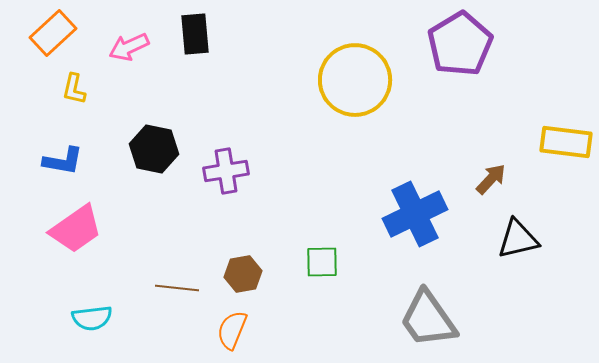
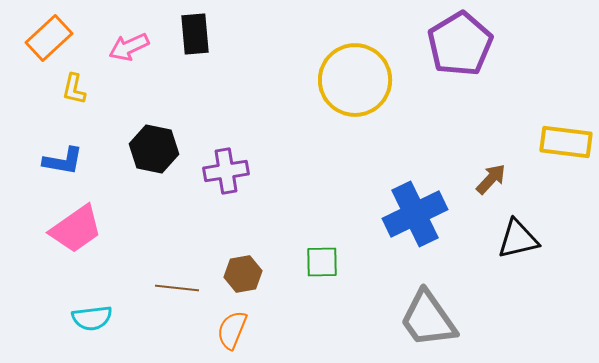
orange rectangle: moved 4 px left, 5 px down
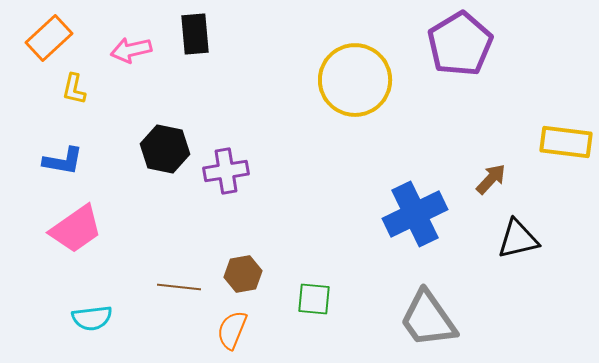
pink arrow: moved 2 px right, 3 px down; rotated 12 degrees clockwise
black hexagon: moved 11 px right
green square: moved 8 px left, 37 px down; rotated 6 degrees clockwise
brown line: moved 2 px right, 1 px up
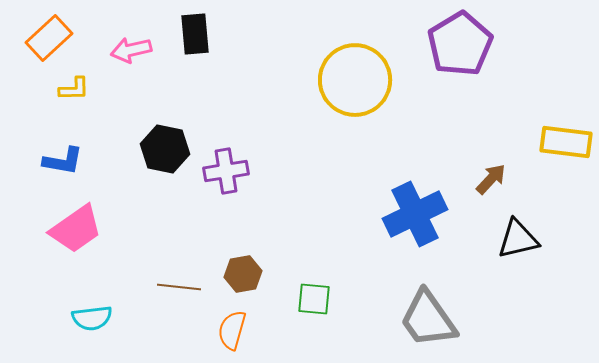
yellow L-shape: rotated 104 degrees counterclockwise
orange semicircle: rotated 6 degrees counterclockwise
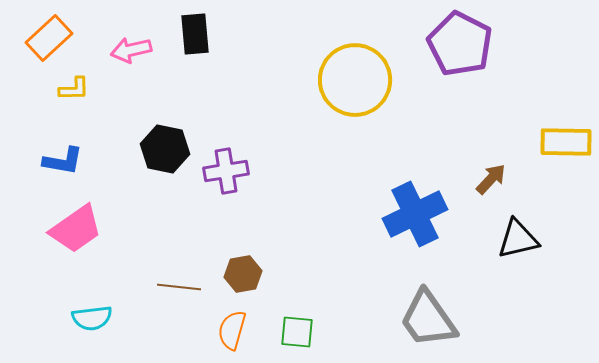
purple pentagon: rotated 14 degrees counterclockwise
yellow rectangle: rotated 6 degrees counterclockwise
green square: moved 17 px left, 33 px down
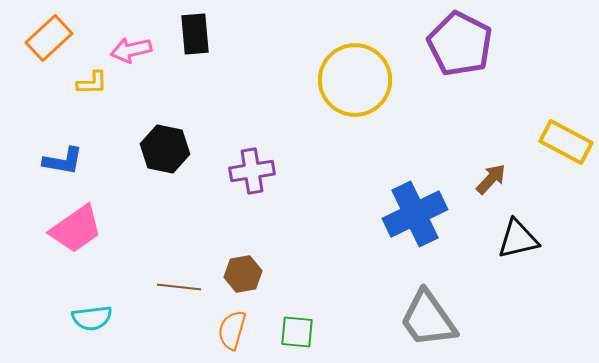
yellow L-shape: moved 18 px right, 6 px up
yellow rectangle: rotated 27 degrees clockwise
purple cross: moved 26 px right
